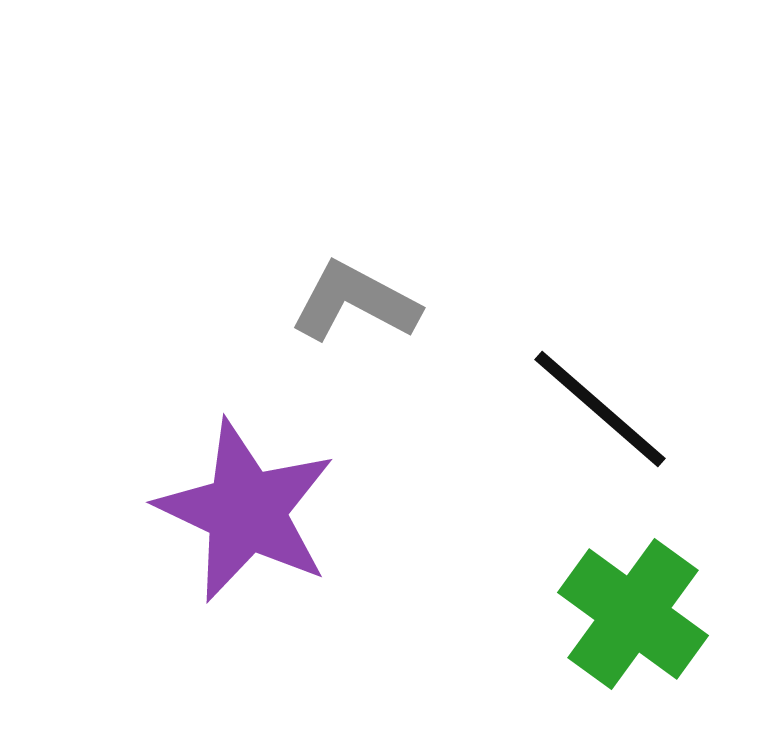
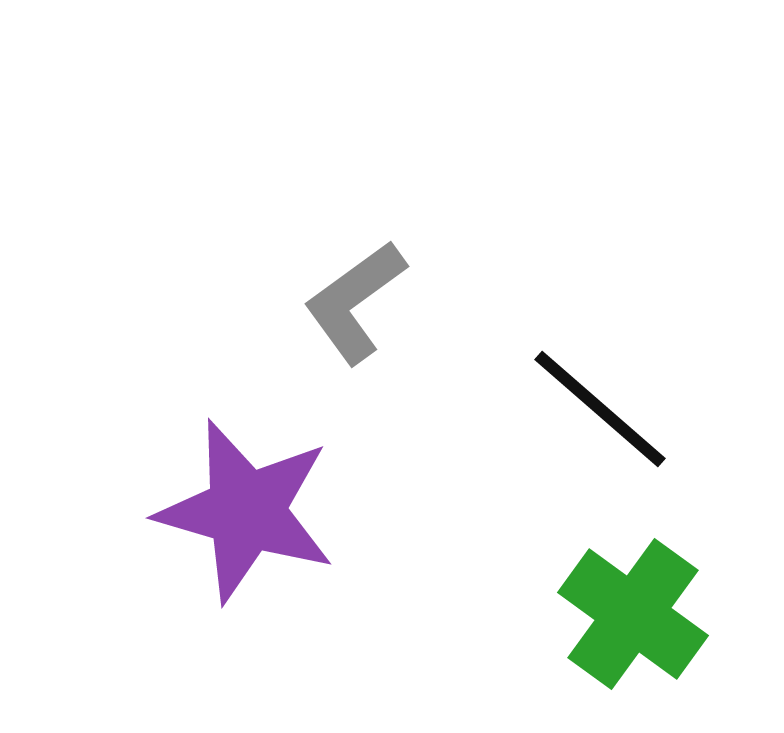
gray L-shape: rotated 64 degrees counterclockwise
purple star: rotated 9 degrees counterclockwise
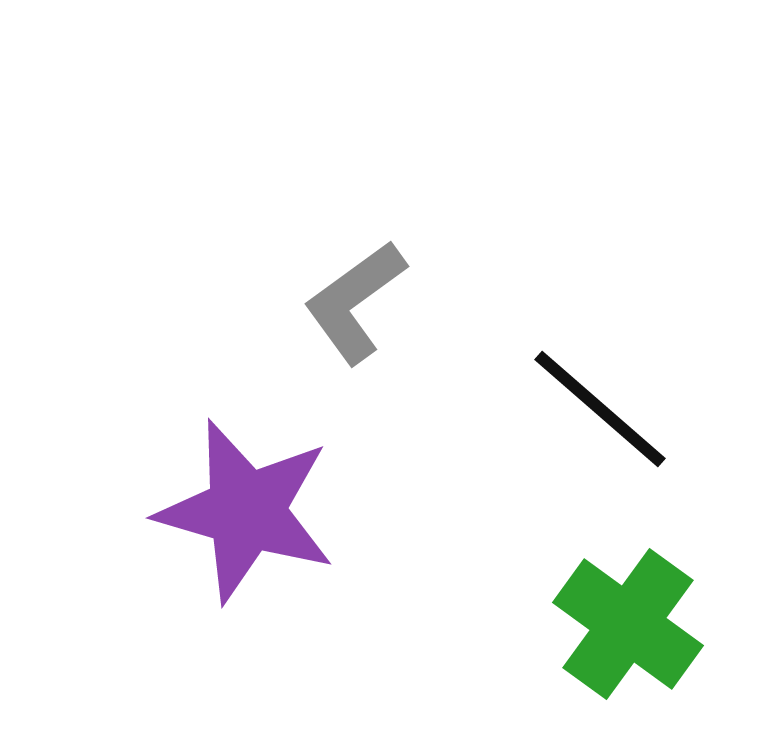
green cross: moved 5 px left, 10 px down
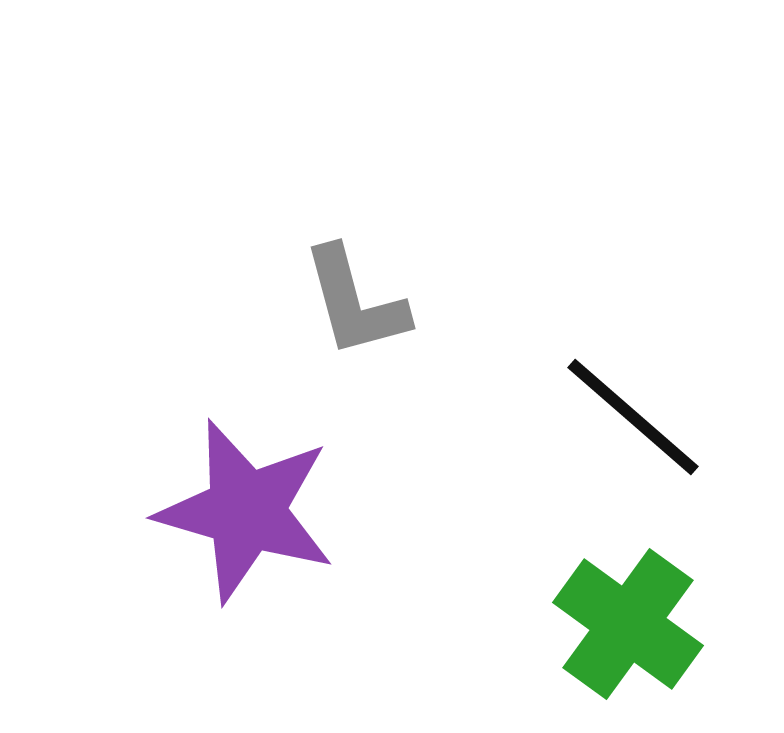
gray L-shape: rotated 69 degrees counterclockwise
black line: moved 33 px right, 8 px down
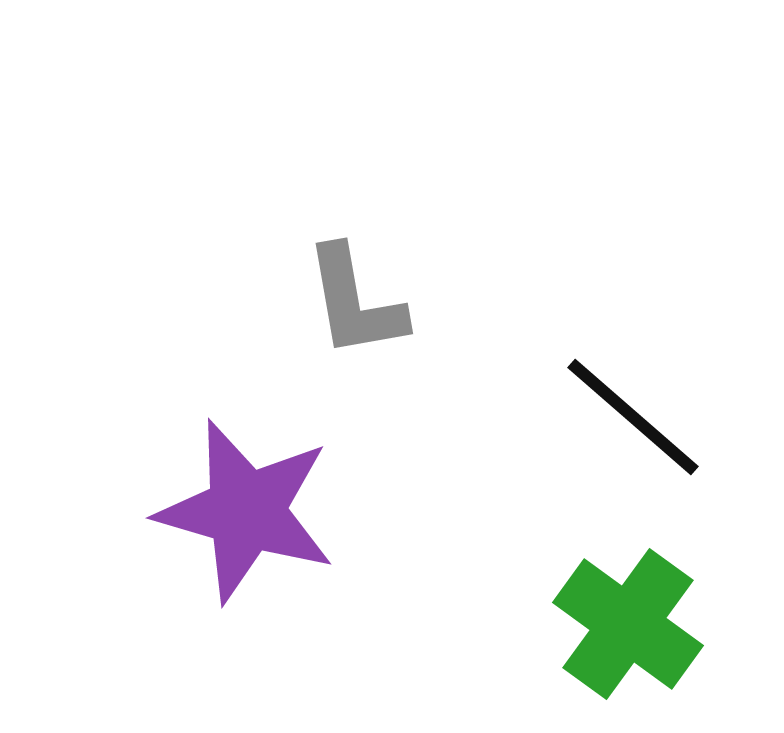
gray L-shape: rotated 5 degrees clockwise
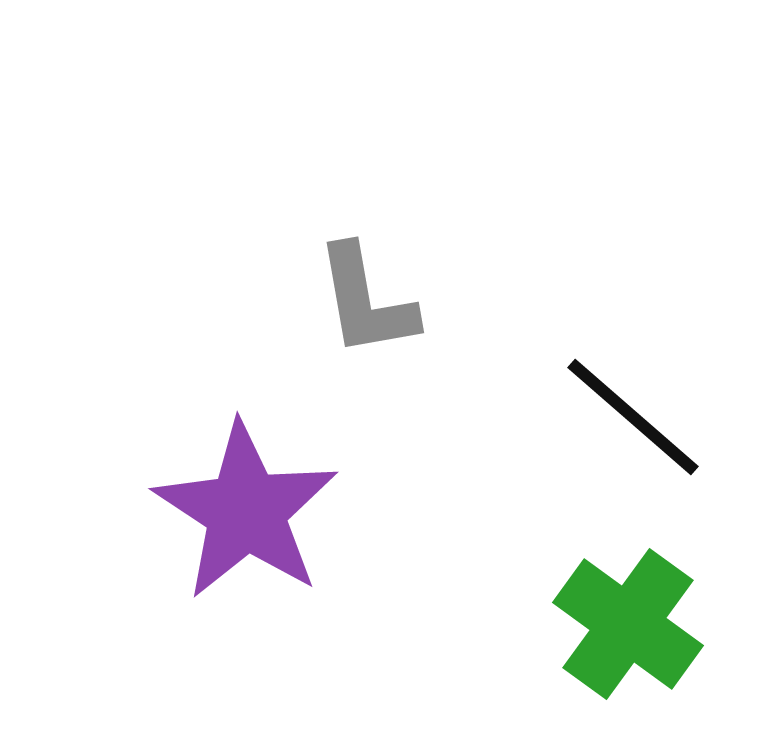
gray L-shape: moved 11 px right, 1 px up
purple star: rotated 17 degrees clockwise
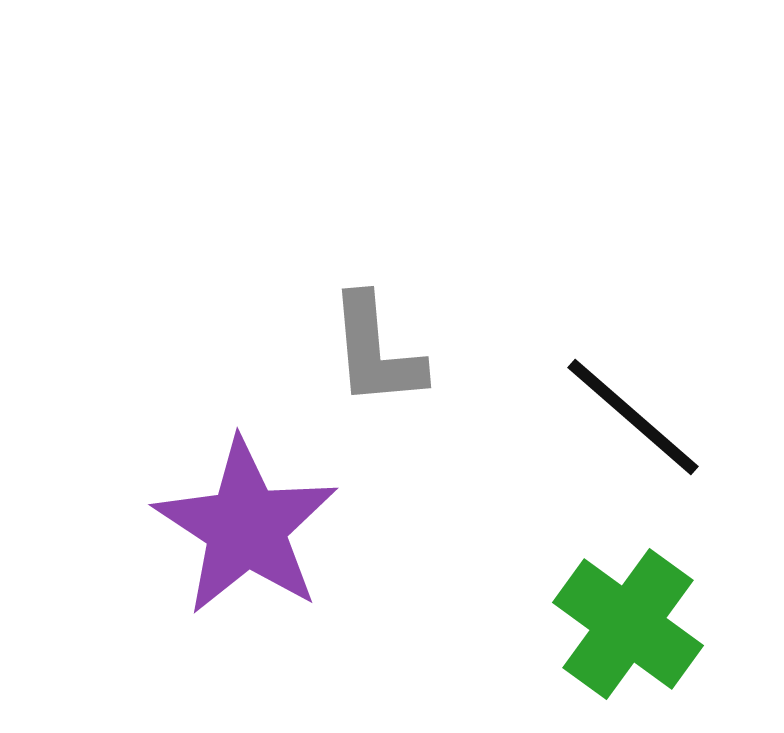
gray L-shape: moved 10 px right, 50 px down; rotated 5 degrees clockwise
purple star: moved 16 px down
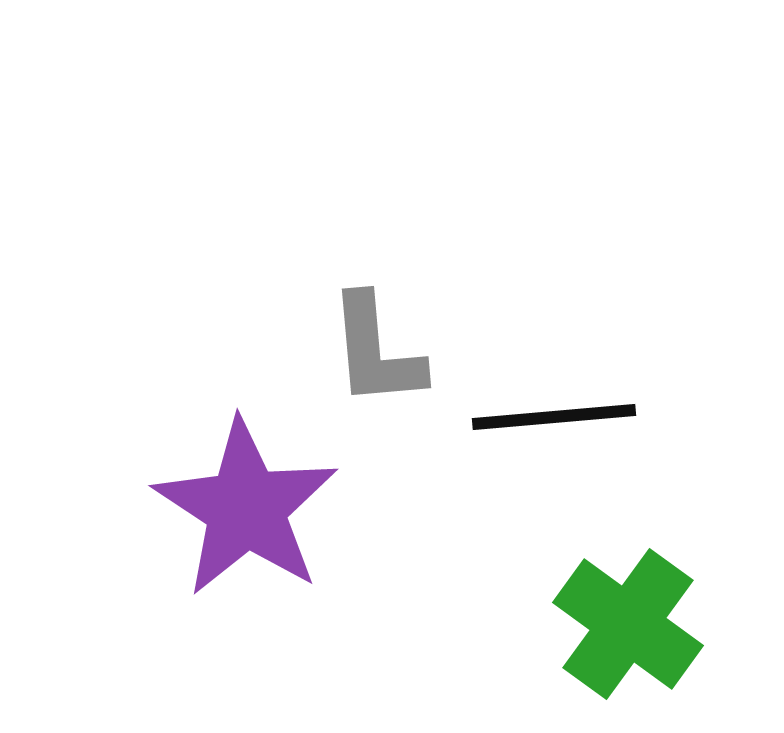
black line: moved 79 px left; rotated 46 degrees counterclockwise
purple star: moved 19 px up
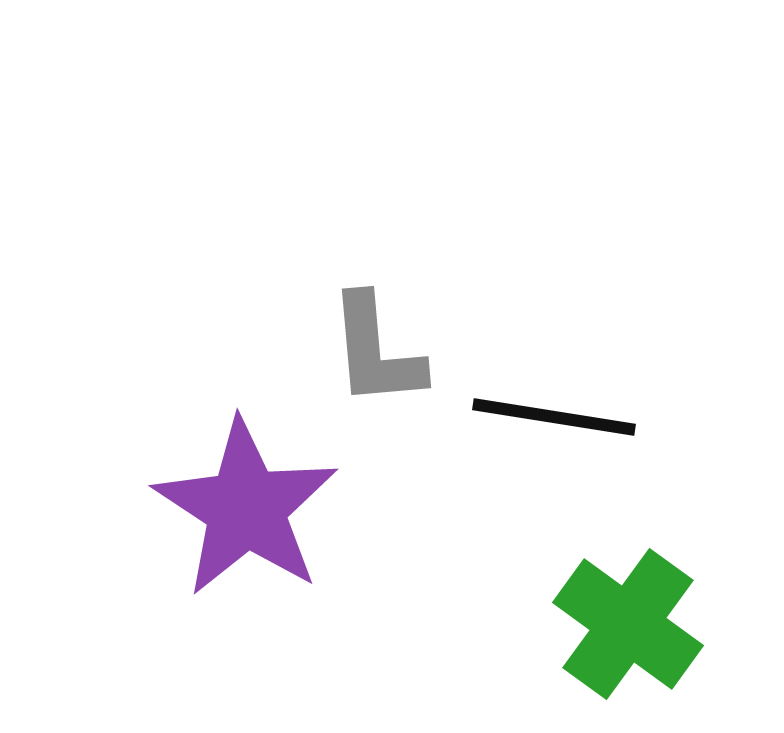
black line: rotated 14 degrees clockwise
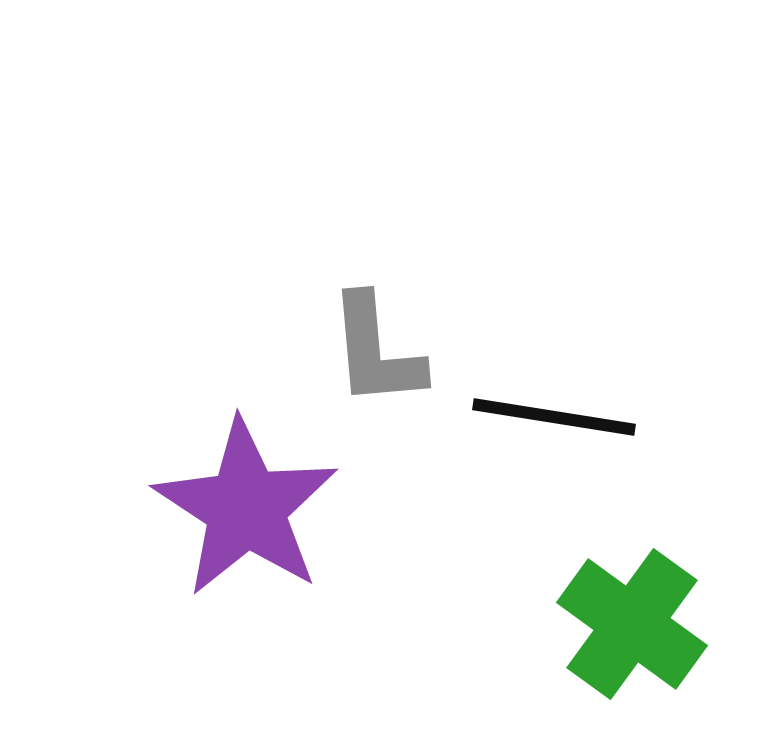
green cross: moved 4 px right
